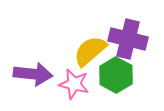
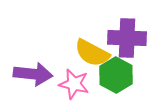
purple cross: moved 1 px left, 1 px up; rotated 12 degrees counterclockwise
yellow semicircle: moved 2 px right, 2 px down; rotated 111 degrees counterclockwise
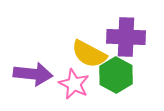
purple cross: moved 1 px left, 1 px up
yellow semicircle: moved 3 px left, 1 px down
pink star: rotated 12 degrees clockwise
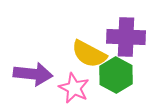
pink star: moved 4 px down
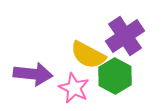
purple cross: moved 1 px left, 1 px up; rotated 36 degrees counterclockwise
yellow semicircle: moved 1 px left, 1 px down
green hexagon: moved 1 px left, 1 px down
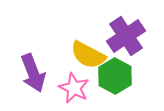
purple cross: moved 1 px right
purple arrow: moved 1 px up; rotated 63 degrees clockwise
